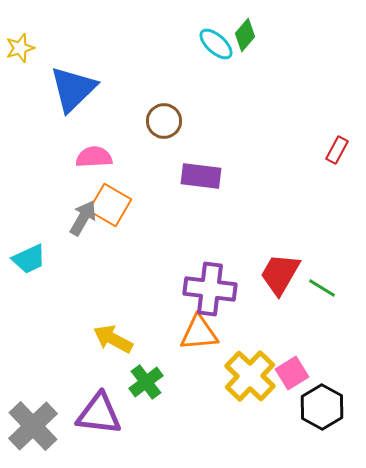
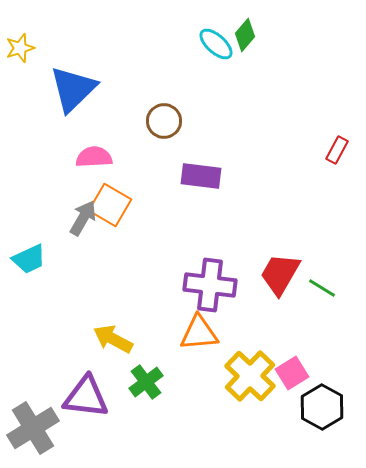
purple cross: moved 4 px up
purple triangle: moved 13 px left, 17 px up
gray cross: moved 2 px down; rotated 12 degrees clockwise
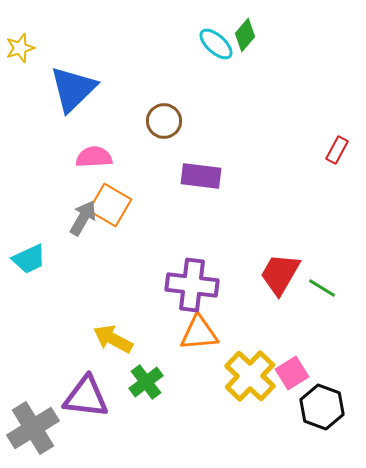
purple cross: moved 18 px left
black hexagon: rotated 9 degrees counterclockwise
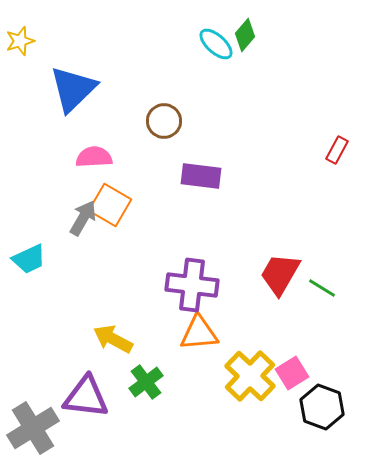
yellow star: moved 7 px up
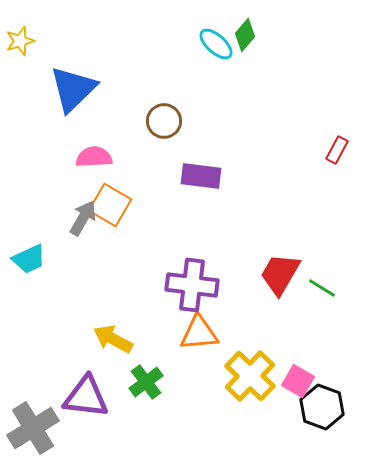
pink square: moved 6 px right, 8 px down; rotated 28 degrees counterclockwise
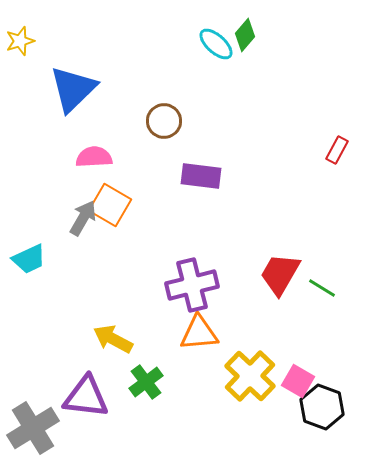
purple cross: rotated 21 degrees counterclockwise
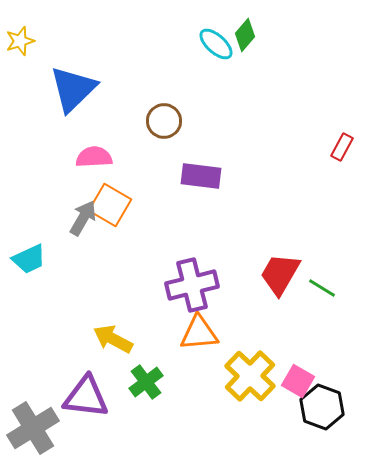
red rectangle: moved 5 px right, 3 px up
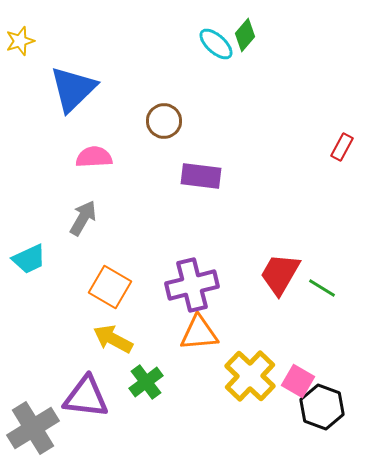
orange square: moved 82 px down
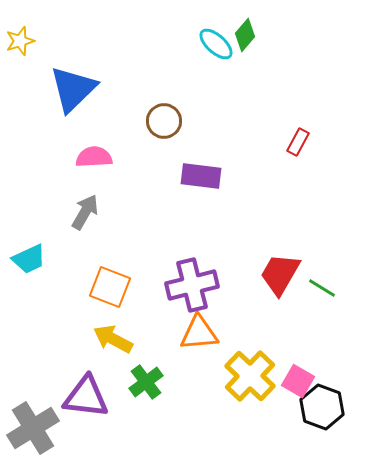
red rectangle: moved 44 px left, 5 px up
gray arrow: moved 2 px right, 6 px up
orange square: rotated 9 degrees counterclockwise
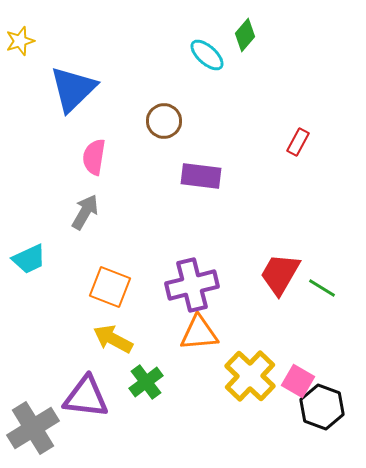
cyan ellipse: moved 9 px left, 11 px down
pink semicircle: rotated 78 degrees counterclockwise
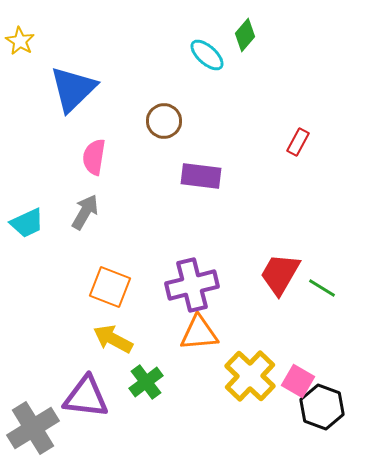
yellow star: rotated 24 degrees counterclockwise
cyan trapezoid: moved 2 px left, 36 px up
